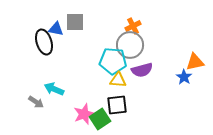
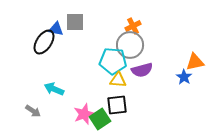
black ellipse: rotated 50 degrees clockwise
gray arrow: moved 3 px left, 9 px down
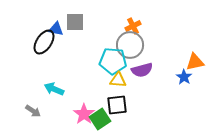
pink star: rotated 15 degrees counterclockwise
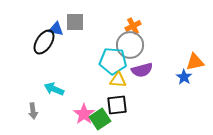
gray arrow: rotated 49 degrees clockwise
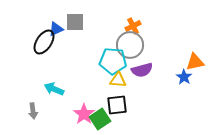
blue triangle: rotated 35 degrees counterclockwise
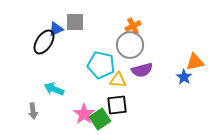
cyan pentagon: moved 12 px left, 4 px down; rotated 8 degrees clockwise
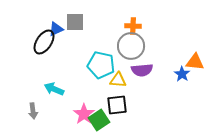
orange cross: rotated 28 degrees clockwise
gray circle: moved 1 px right, 1 px down
orange triangle: rotated 18 degrees clockwise
purple semicircle: rotated 10 degrees clockwise
blue star: moved 2 px left, 3 px up
green square: moved 1 px left, 1 px down
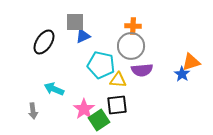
blue triangle: moved 27 px right, 7 px down
orange triangle: moved 4 px left; rotated 24 degrees counterclockwise
pink star: moved 5 px up
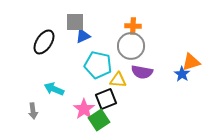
cyan pentagon: moved 3 px left
purple semicircle: moved 2 px down; rotated 15 degrees clockwise
black square: moved 11 px left, 6 px up; rotated 15 degrees counterclockwise
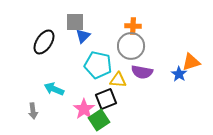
blue triangle: rotated 21 degrees counterclockwise
blue star: moved 3 px left
